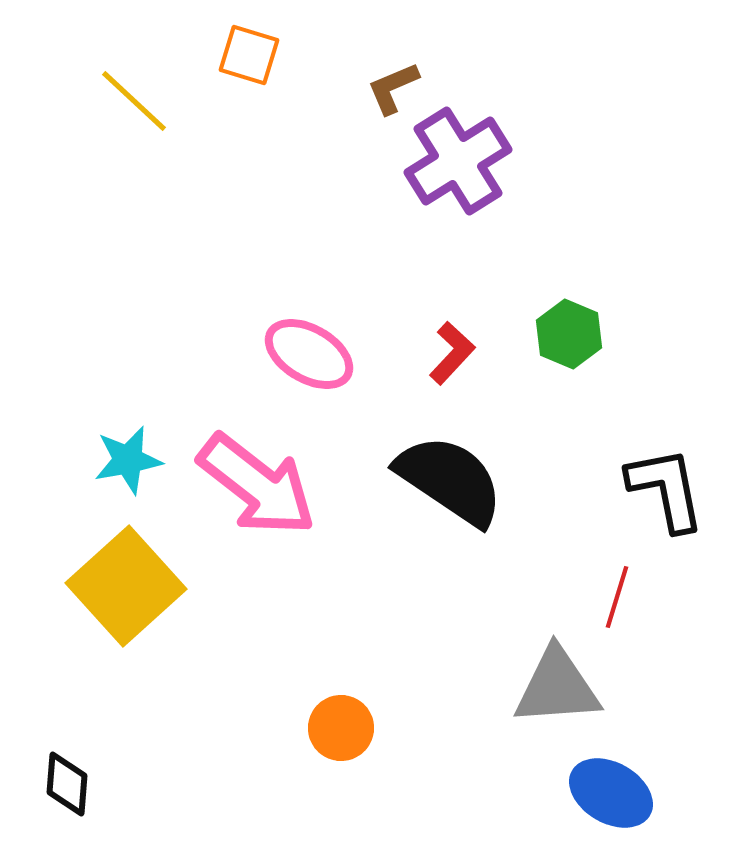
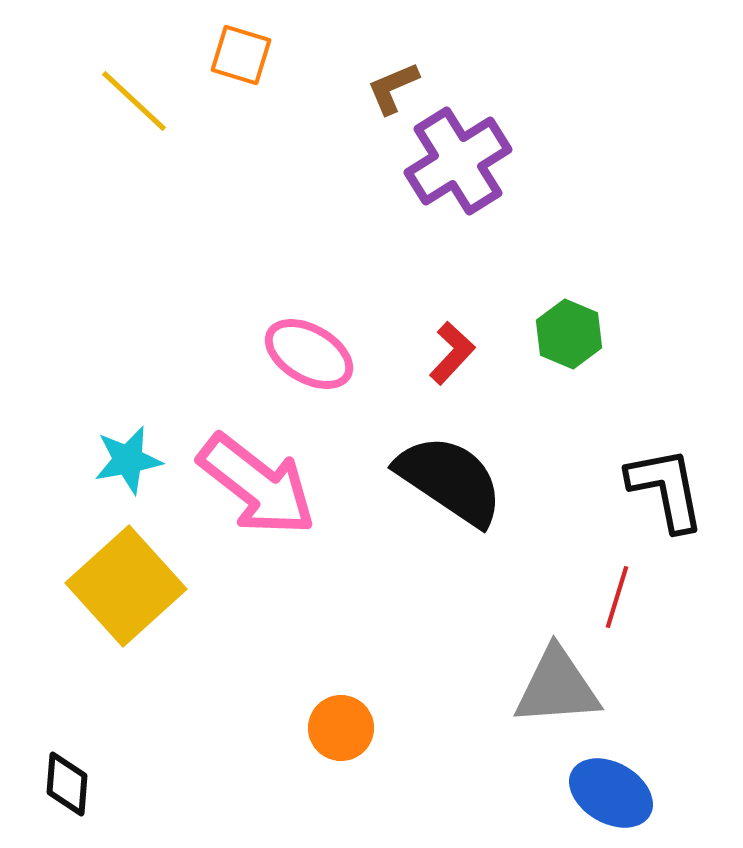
orange square: moved 8 px left
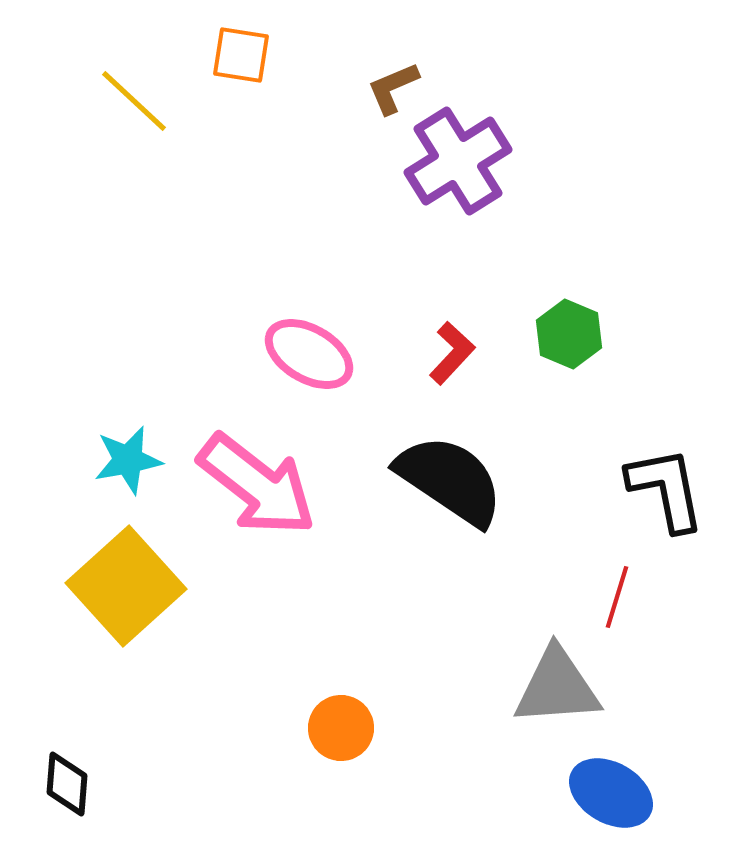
orange square: rotated 8 degrees counterclockwise
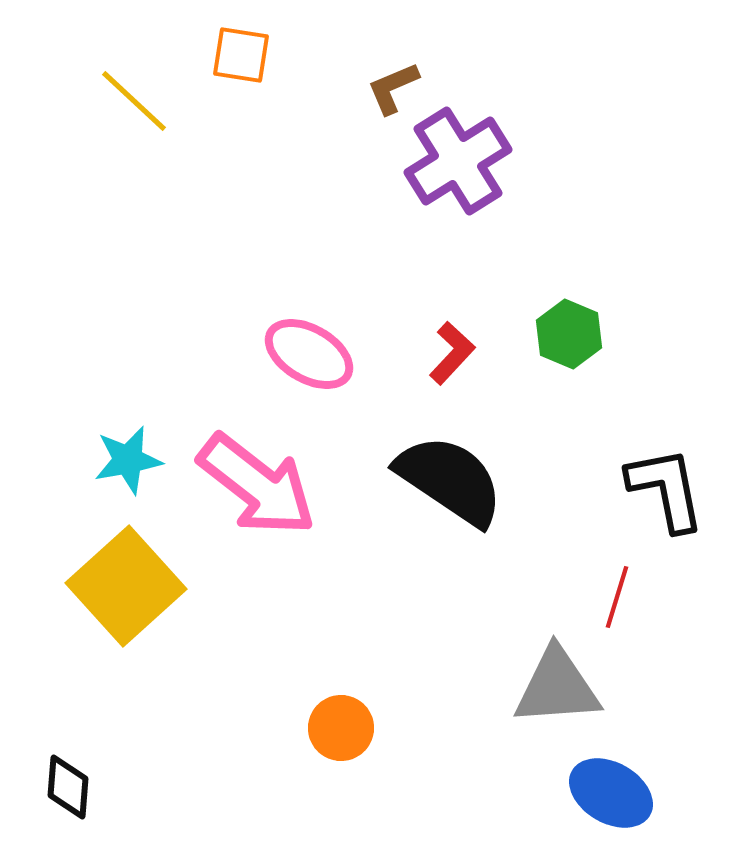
black diamond: moved 1 px right, 3 px down
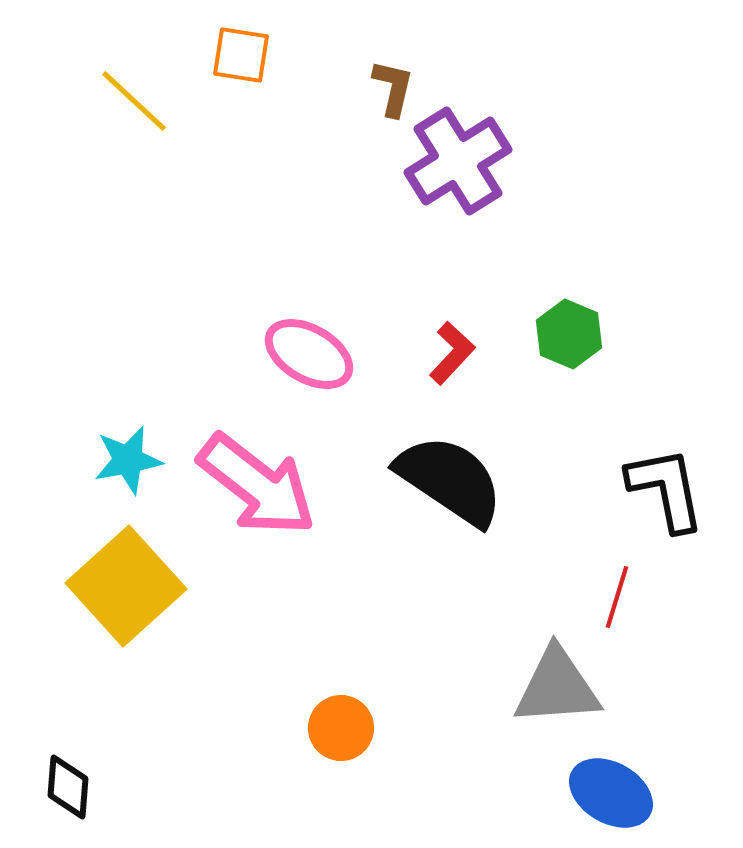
brown L-shape: rotated 126 degrees clockwise
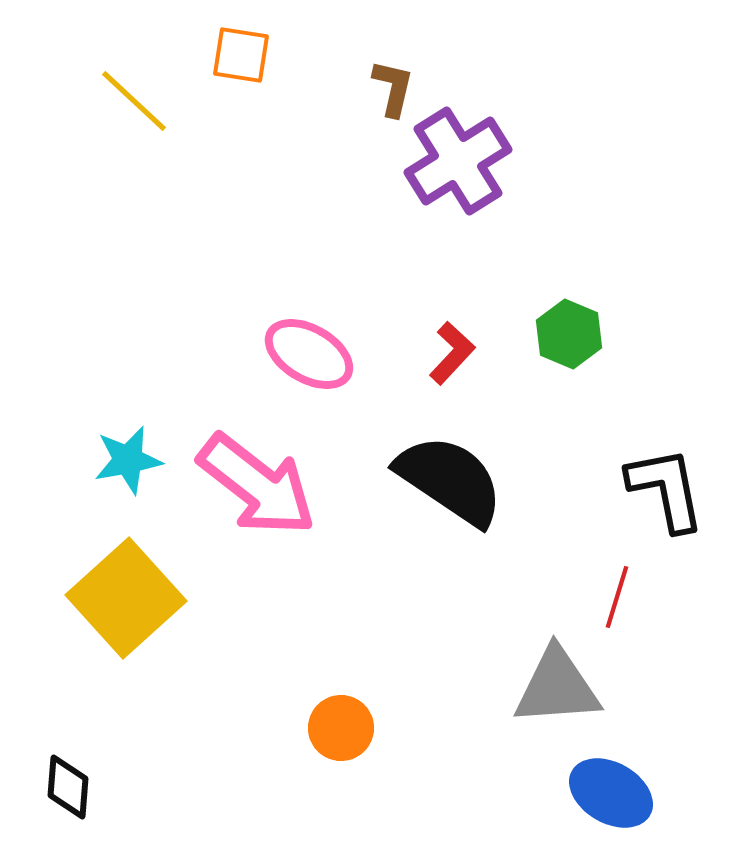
yellow square: moved 12 px down
